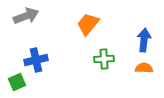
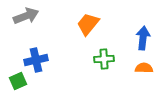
blue arrow: moved 1 px left, 2 px up
green square: moved 1 px right, 1 px up
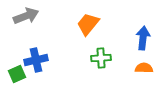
green cross: moved 3 px left, 1 px up
green square: moved 1 px left, 7 px up
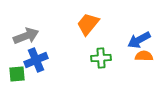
gray arrow: moved 20 px down
blue arrow: moved 4 px left, 2 px down; rotated 125 degrees counterclockwise
blue cross: rotated 10 degrees counterclockwise
orange semicircle: moved 12 px up
green square: rotated 18 degrees clockwise
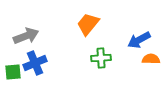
orange semicircle: moved 7 px right, 3 px down
blue cross: moved 1 px left, 3 px down
green square: moved 4 px left, 2 px up
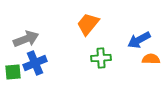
gray arrow: moved 3 px down
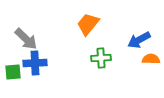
gray arrow: rotated 65 degrees clockwise
blue cross: rotated 20 degrees clockwise
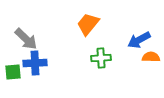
orange semicircle: moved 2 px up
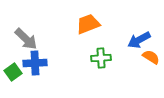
orange trapezoid: rotated 30 degrees clockwise
orange semicircle: rotated 30 degrees clockwise
green square: rotated 30 degrees counterclockwise
